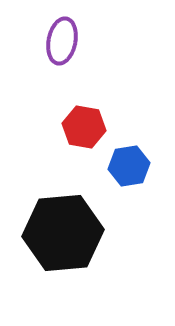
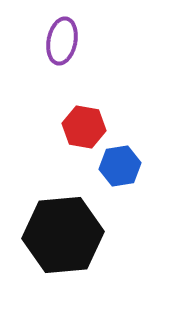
blue hexagon: moved 9 px left
black hexagon: moved 2 px down
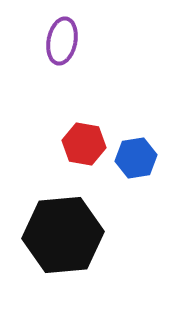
red hexagon: moved 17 px down
blue hexagon: moved 16 px right, 8 px up
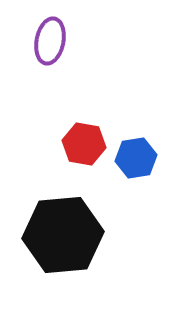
purple ellipse: moved 12 px left
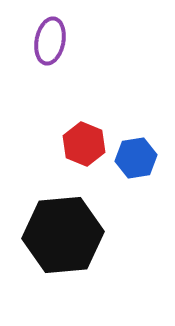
red hexagon: rotated 12 degrees clockwise
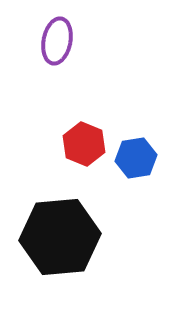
purple ellipse: moved 7 px right
black hexagon: moved 3 px left, 2 px down
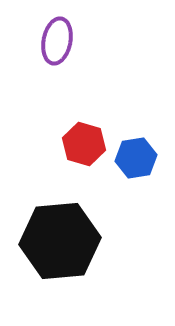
red hexagon: rotated 6 degrees counterclockwise
black hexagon: moved 4 px down
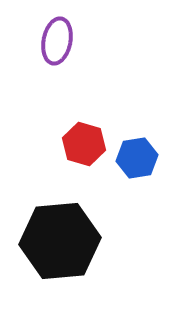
blue hexagon: moved 1 px right
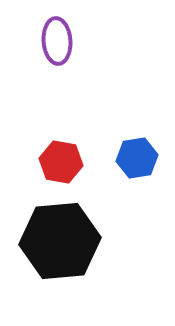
purple ellipse: rotated 15 degrees counterclockwise
red hexagon: moved 23 px left, 18 px down; rotated 6 degrees counterclockwise
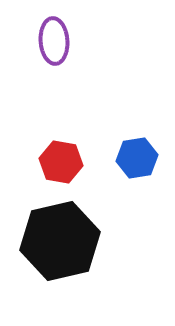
purple ellipse: moved 3 px left
black hexagon: rotated 8 degrees counterclockwise
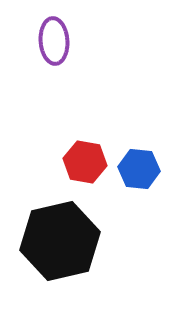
blue hexagon: moved 2 px right, 11 px down; rotated 15 degrees clockwise
red hexagon: moved 24 px right
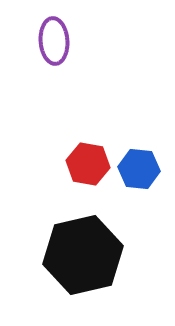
red hexagon: moved 3 px right, 2 px down
black hexagon: moved 23 px right, 14 px down
